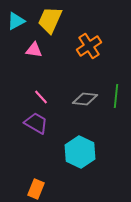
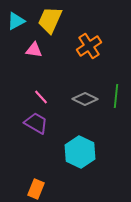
gray diamond: rotated 20 degrees clockwise
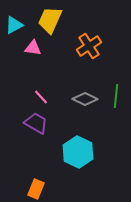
cyan triangle: moved 2 px left, 4 px down
pink triangle: moved 1 px left, 2 px up
cyan hexagon: moved 2 px left
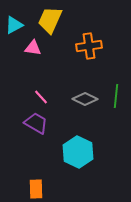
orange cross: rotated 25 degrees clockwise
orange rectangle: rotated 24 degrees counterclockwise
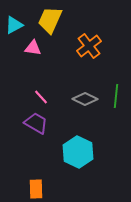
orange cross: rotated 30 degrees counterclockwise
